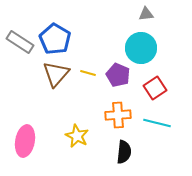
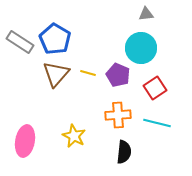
yellow star: moved 3 px left
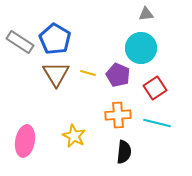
brown triangle: rotated 12 degrees counterclockwise
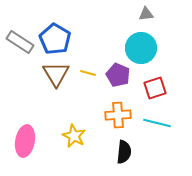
red square: rotated 15 degrees clockwise
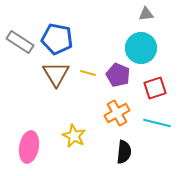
blue pentagon: moved 2 px right; rotated 20 degrees counterclockwise
orange cross: moved 1 px left, 2 px up; rotated 25 degrees counterclockwise
pink ellipse: moved 4 px right, 6 px down
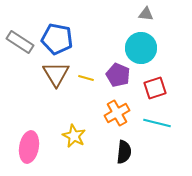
gray triangle: rotated 14 degrees clockwise
yellow line: moved 2 px left, 5 px down
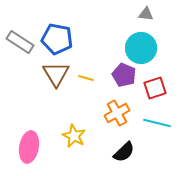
purple pentagon: moved 6 px right
black semicircle: rotated 40 degrees clockwise
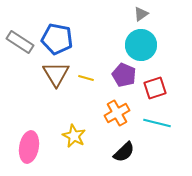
gray triangle: moved 5 px left; rotated 42 degrees counterclockwise
cyan circle: moved 3 px up
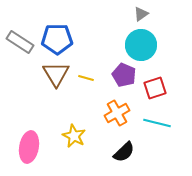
blue pentagon: rotated 12 degrees counterclockwise
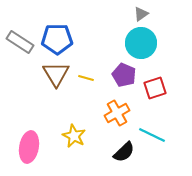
cyan circle: moved 2 px up
cyan line: moved 5 px left, 12 px down; rotated 12 degrees clockwise
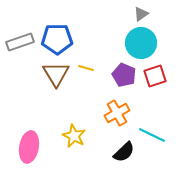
gray rectangle: rotated 52 degrees counterclockwise
yellow line: moved 10 px up
red square: moved 12 px up
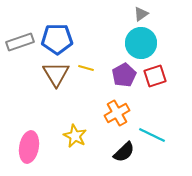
purple pentagon: rotated 20 degrees clockwise
yellow star: moved 1 px right
